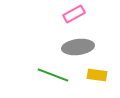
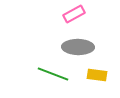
gray ellipse: rotated 8 degrees clockwise
green line: moved 1 px up
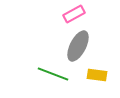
gray ellipse: moved 1 px up; rotated 64 degrees counterclockwise
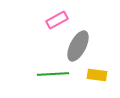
pink rectangle: moved 17 px left, 6 px down
green line: rotated 24 degrees counterclockwise
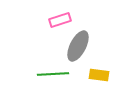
pink rectangle: moved 3 px right; rotated 10 degrees clockwise
yellow rectangle: moved 2 px right
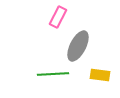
pink rectangle: moved 2 px left, 3 px up; rotated 45 degrees counterclockwise
yellow rectangle: moved 1 px right
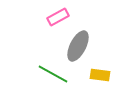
pink rectangle: rotated 35 degrees clockwise
green line: rotated 32 degrees clockwise
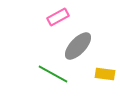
gray ellipse: rotated 16 degrees clockwise
yellow rectangle: moved 5 px right, 1 px up
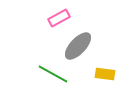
pink rectangle: moved 1 px right, 1 px down
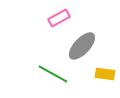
gray ellipse: moved 4 px right
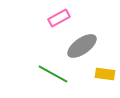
gray ellipse: rotated 12 degrees clockwise
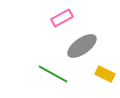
pink rectangle: moved 3 px right
yellow rectangle: rotated 18 degrees clockwise
